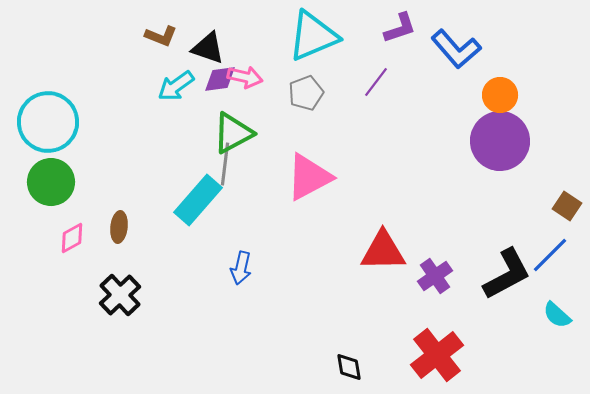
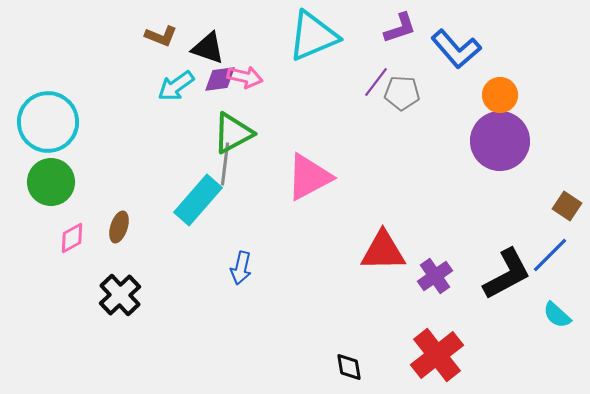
gray pentagon: moved 96 px right; rotated 24 degrees clockwise
brown ellipse: rotated 12 degrees clockwise
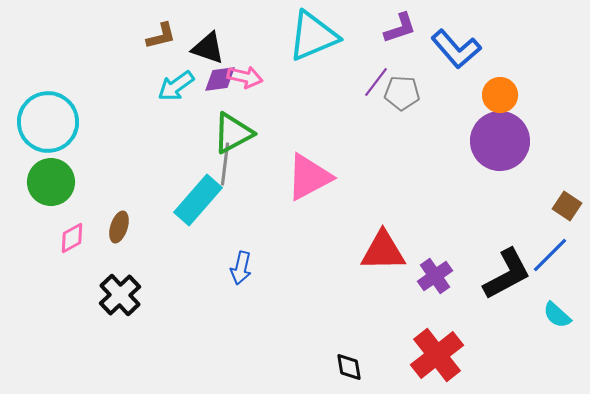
brown L-shape: rotated 36 degrees counterclockwise
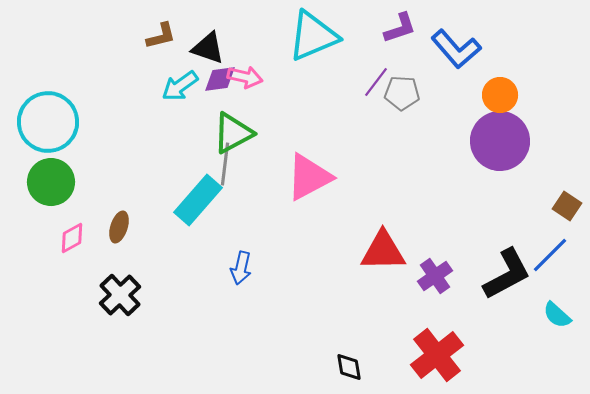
cyan arrow: moved 4 px right
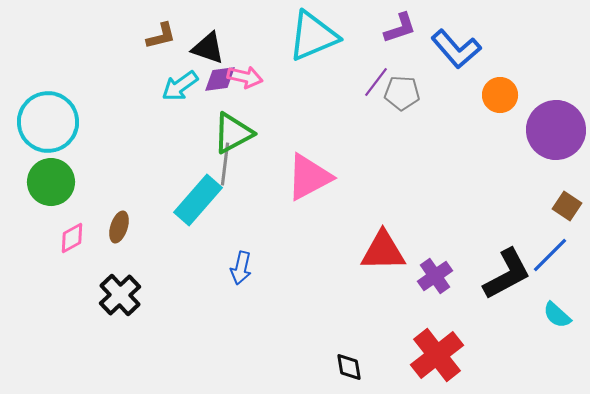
purple circle: moved 56 px right, 11 px up
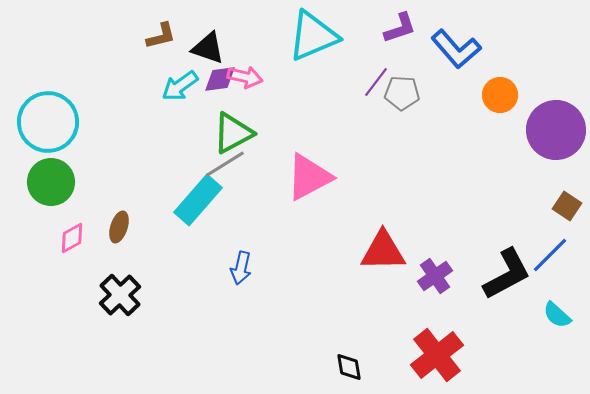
gray line: rotated 51 degrees clockwise
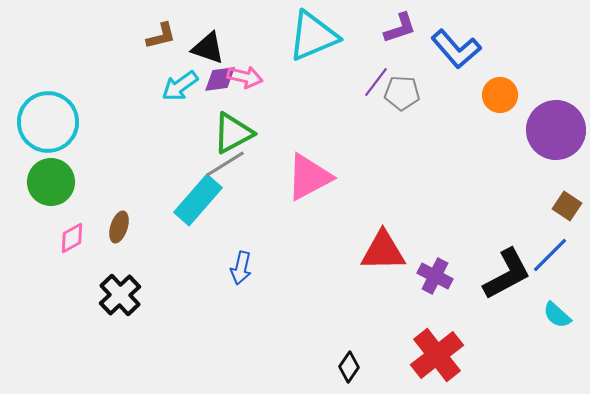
purple cross: rotated 28 degrees counterclockwise
black diamond: rotated 44 degrees clockwise
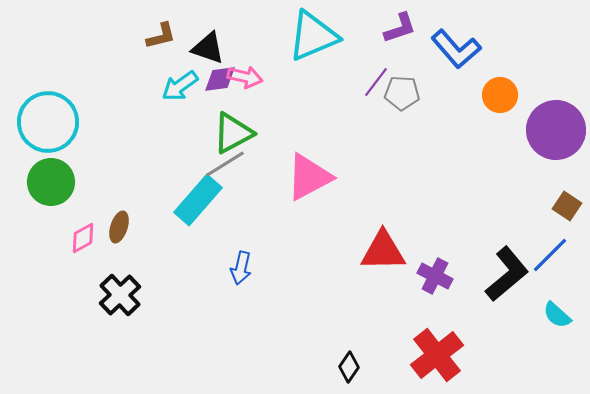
pink diamond: moved 11 px right
black L-shape: rotated 12 degrees counterclockwise
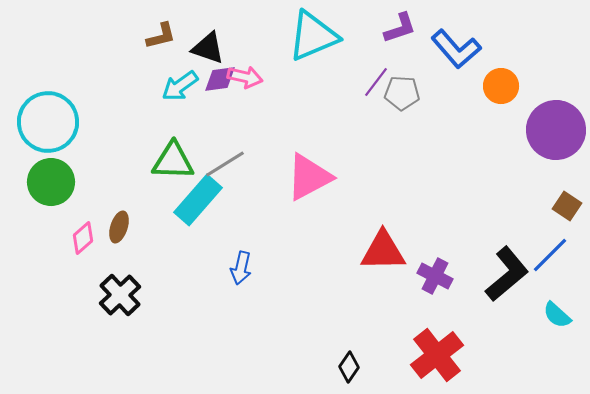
orange circle: moved 1 px right, 9 px up
green triangle: moved 60 px left, 28 px down; rotated 30 degrees clockwise
pink diamond: rotated 12 degrees counterclockwise
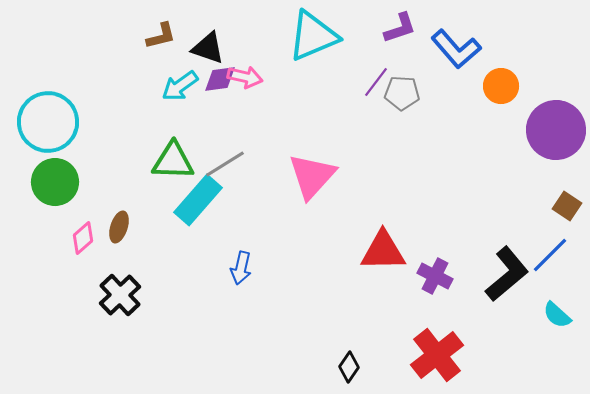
pink triangle: moved 3 px right, 1 px up; rotated 20 degrees counterclockwise
green circle: moved 4 px right
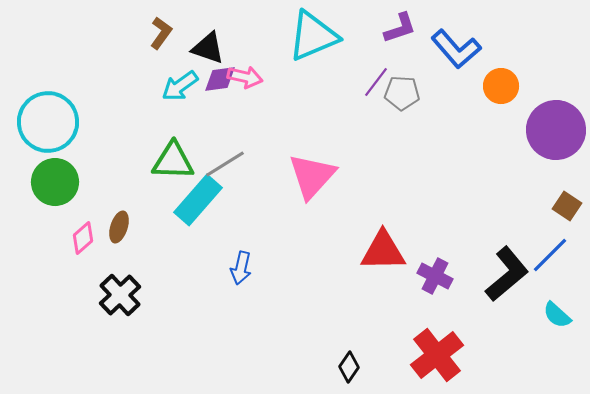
brown L-shape: moved 3 px up; rotated 40 degrees counterclockwise
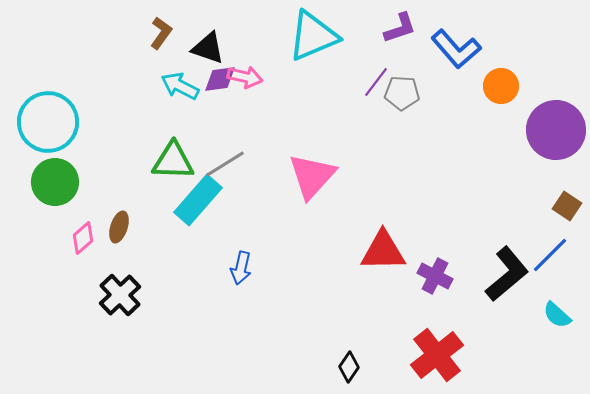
cyan arrow: rotated 63 degrees clockwise
